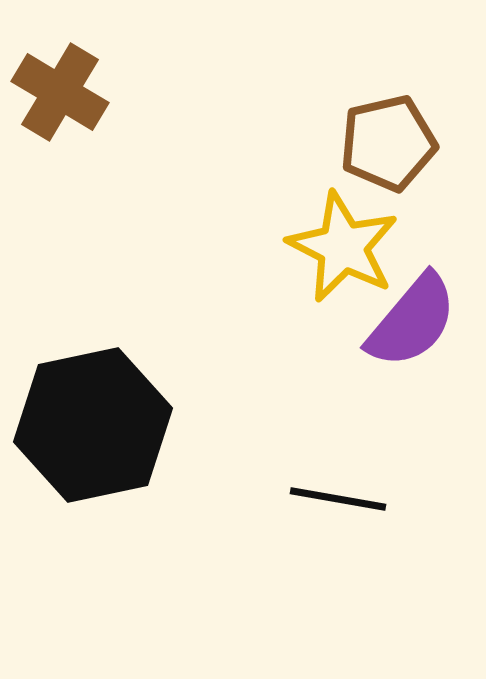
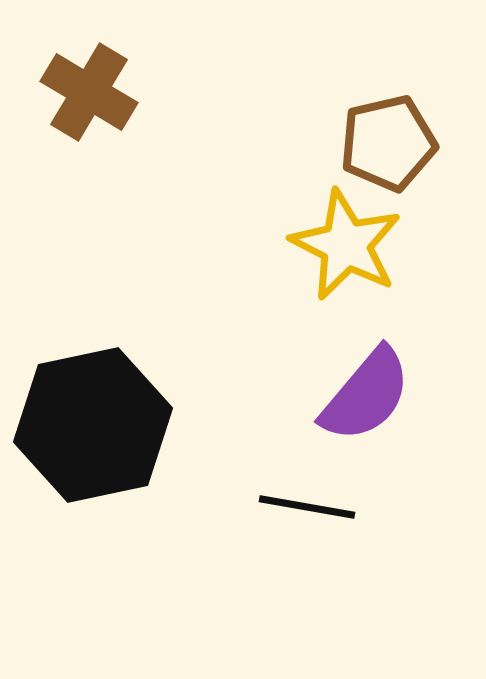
brown cross: moved 29 px right
yellow star: moved 3 px right, 2 px up
purple semicircle: moved 46 px left, 74 px down
black line: moved 31 px left, 8 px down
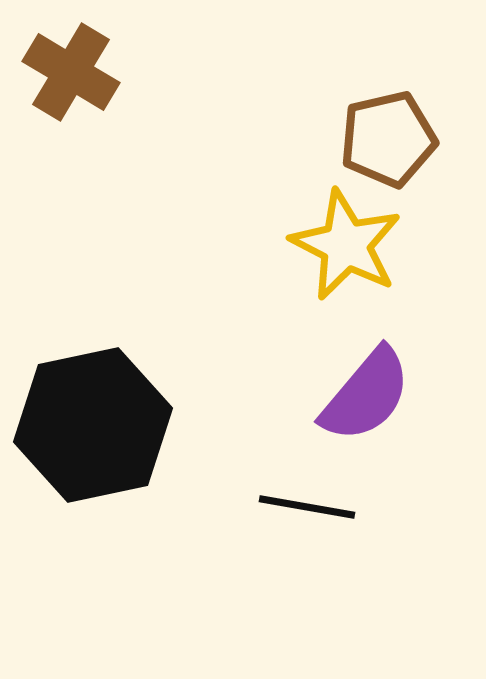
brown cross: moved 18 px left, 20 px up
brown pentagon: moved 4 px up
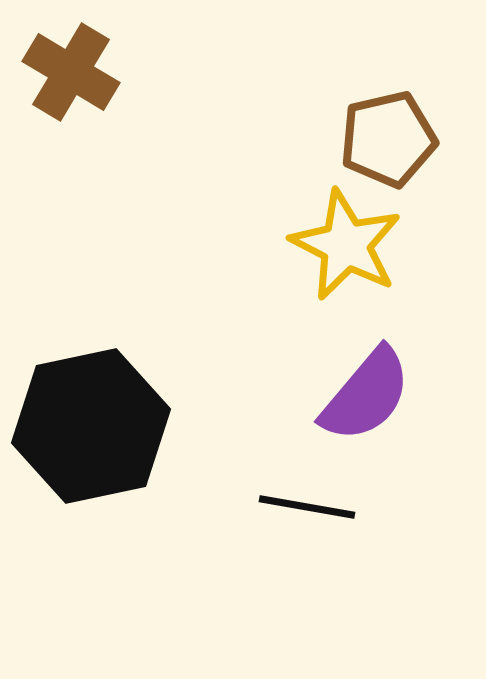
black hexagon: moved 2 px left, 1 px down
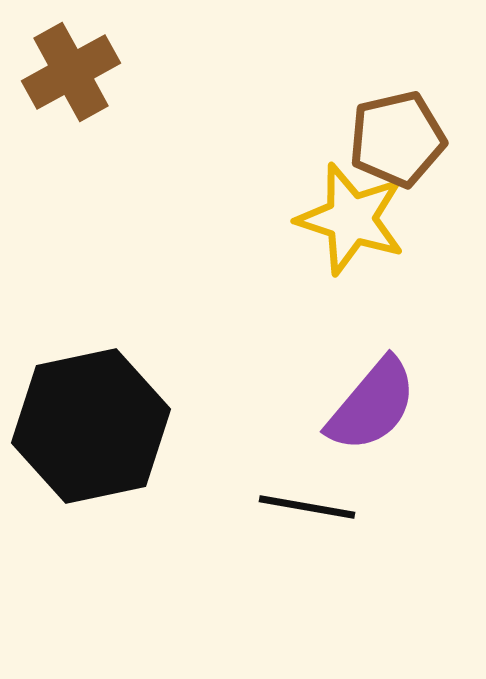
brown cross: rotated 30 degrees clockwise
brown pentagon: moved 9 px right
yellow star: moved 5 px right, 26 px up; rotated 9 degrees counterclockwise
purple semicircle: moved 6 px right, 10 px down
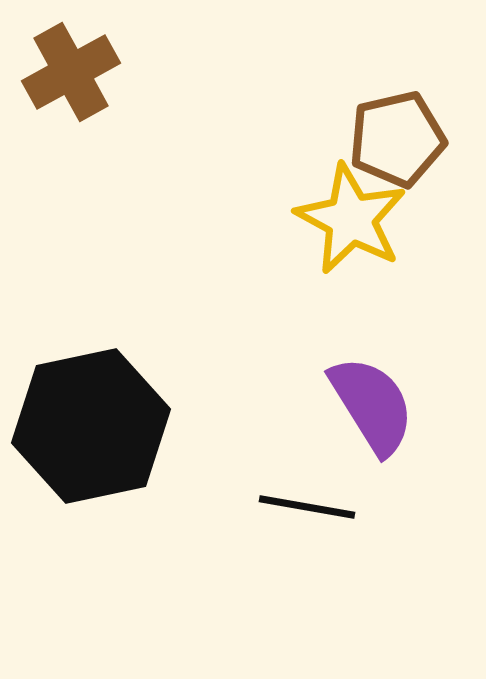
yellow star: rotated 10 degrees clockwise
purple semicircle: rotated 72 degrees counterclockwise
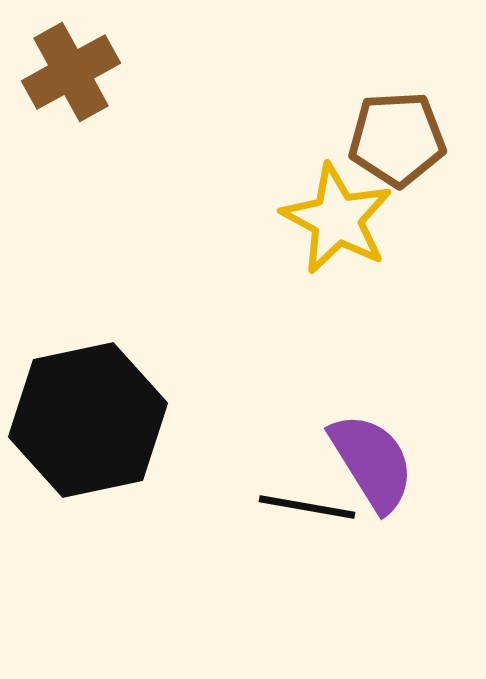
brown pentagon: rotated 10 degrees clockwise
yellow star: moved 14 px left
purple semicircle: moved 57 px down
black hexagon: moved 3 px left, 6 px up
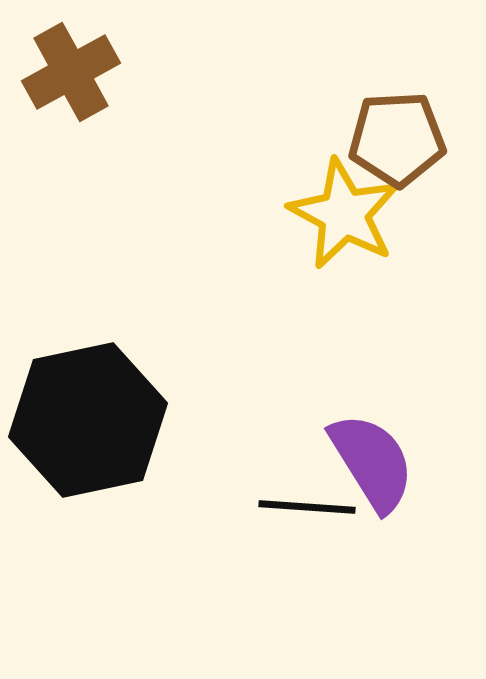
yellow star: moved 7 px right, 5 px up
black line: rotated 6 degrees counterclockwise
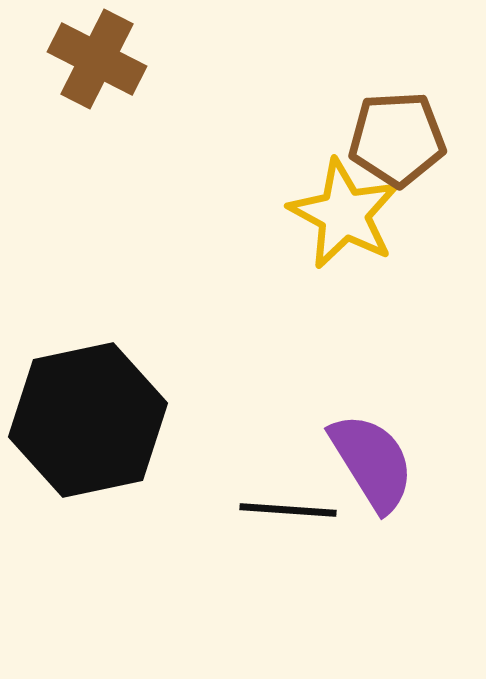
brown cross: moved 26 px right, 13 px up; rotated 34 degrees counterclockwise
black line: moved 19 px left, 3 px down
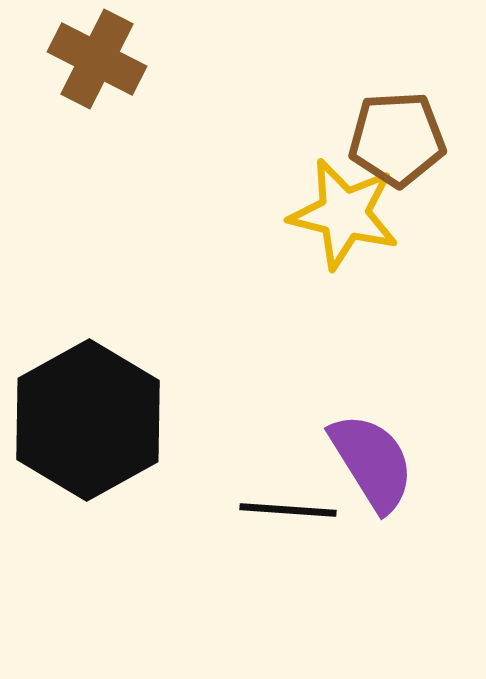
yellow star: rotated 14 degrees counterclockwise
black hexagon: rotated 17 degrees counterclockwise
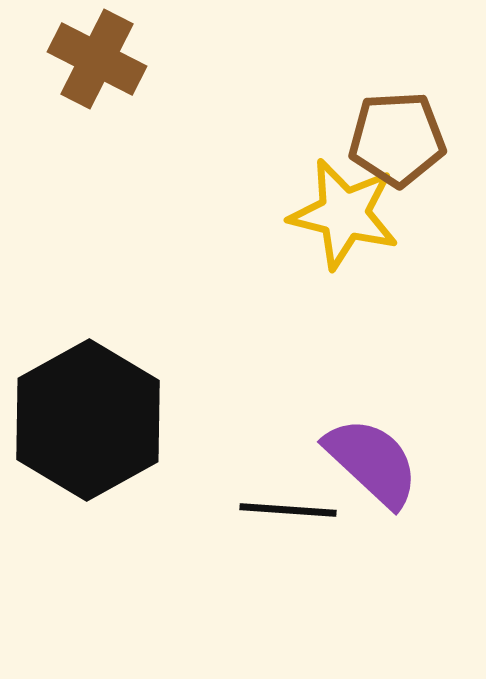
purple semicircle: rotated 15 degrees counterclockwise
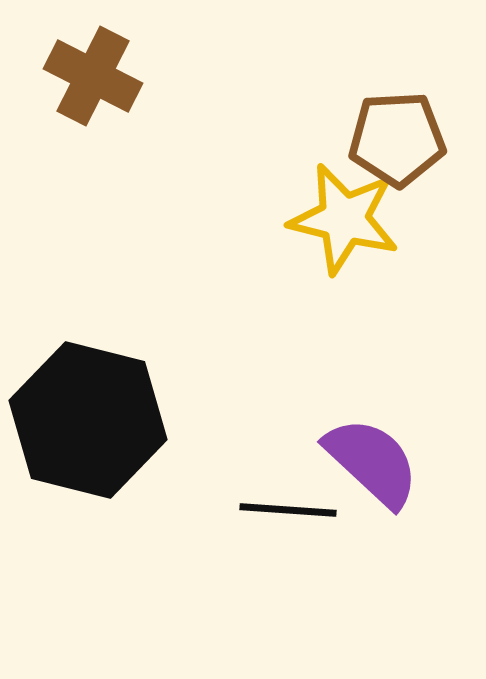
brown cross: moved 4 px left, 17 px down
yellow star: moved 5 px down
black hexagon: rotated 17 degrees counterclockwise
